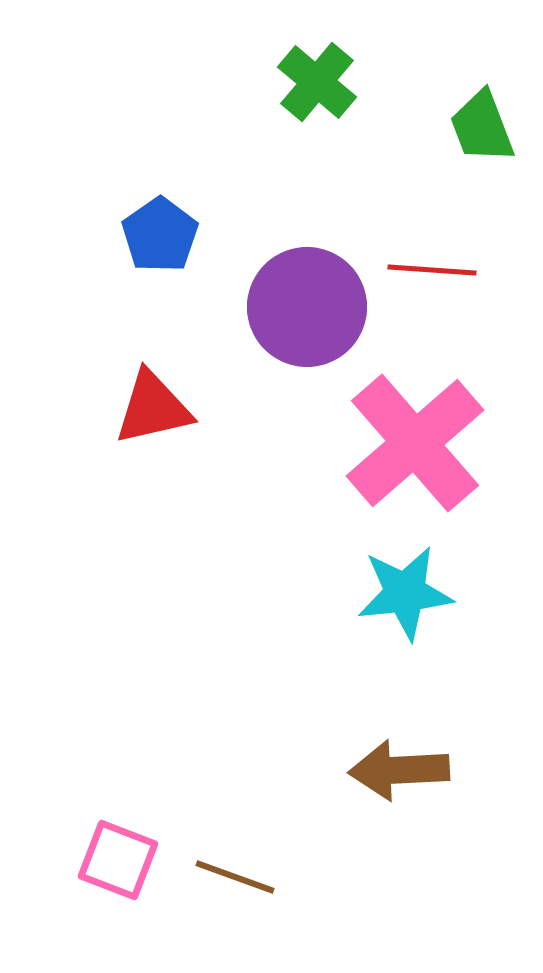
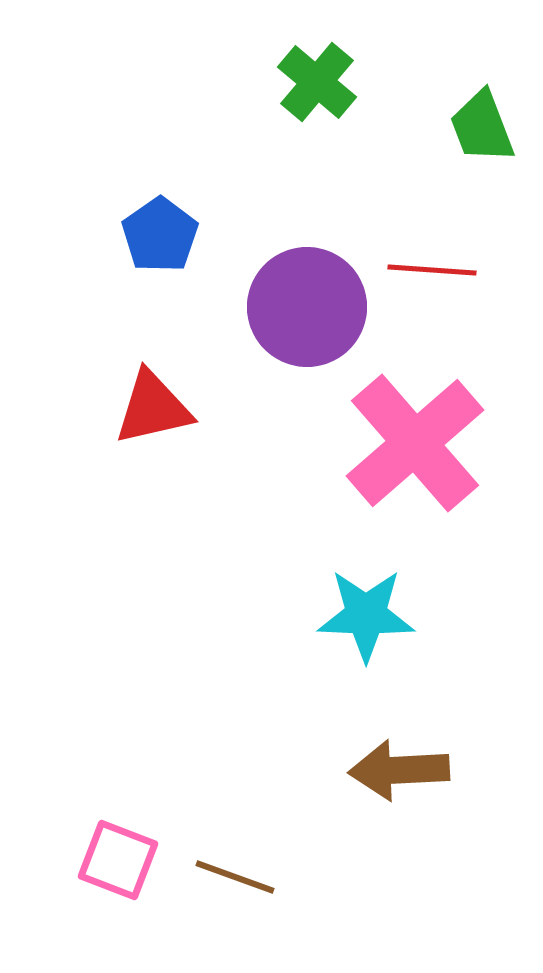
cyan star: moved 39 px left, 22 px down; rotated 8 degrees clockwise
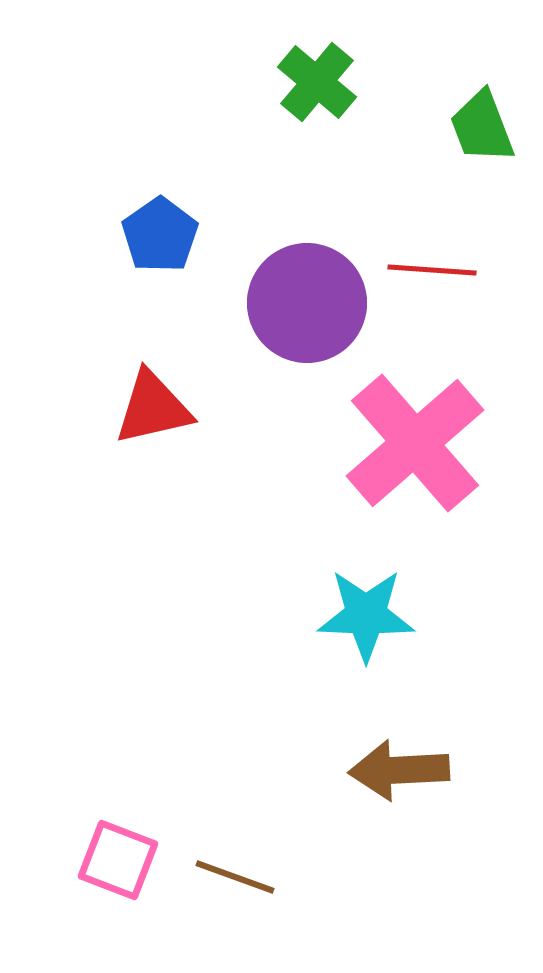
purple circle: moved 4 px up
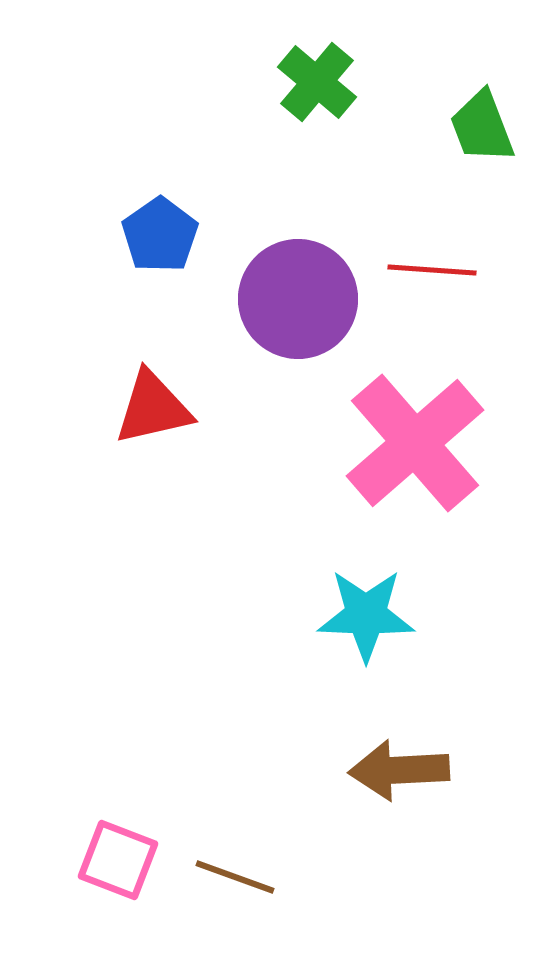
purple circle: moved 9 px left, 4 px up
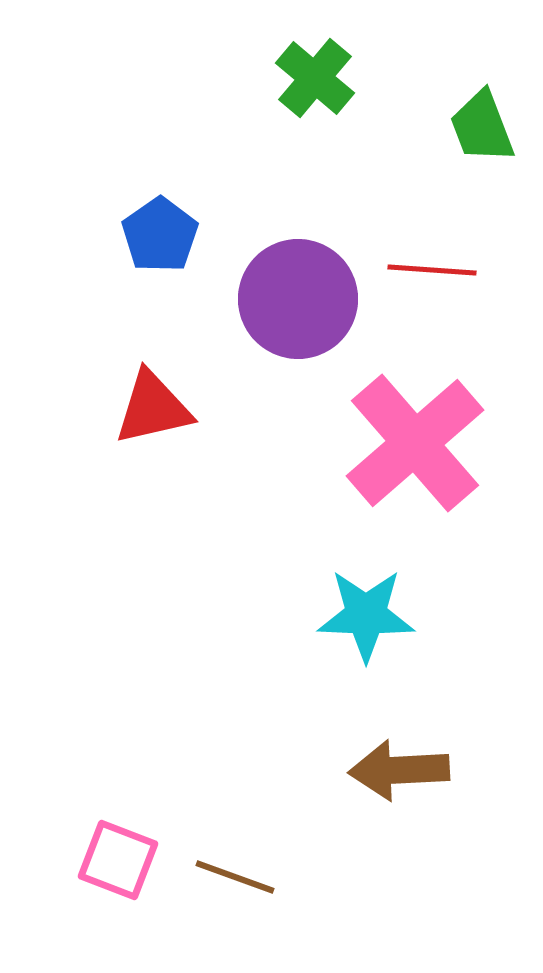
green cross: moved 2 px left, 4 px up
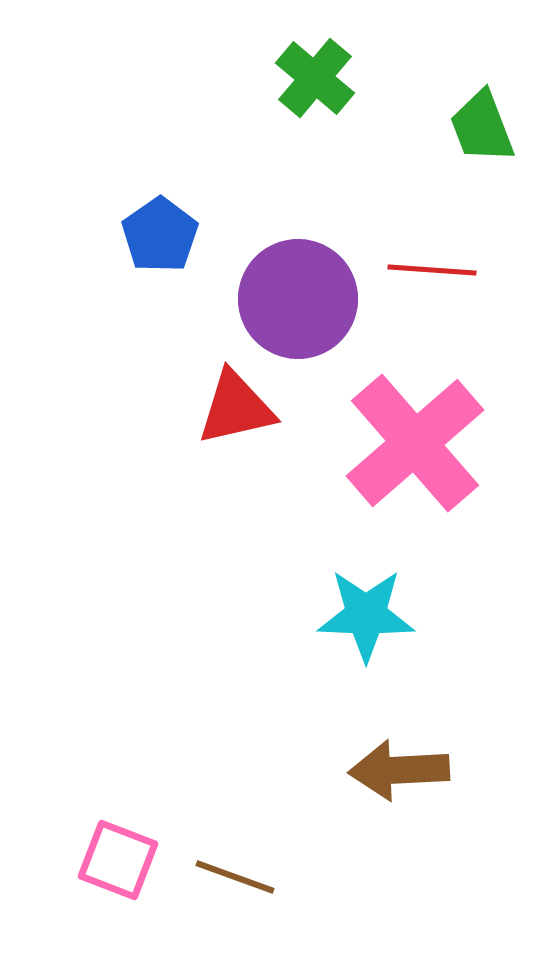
red triangle: moved 83 px right
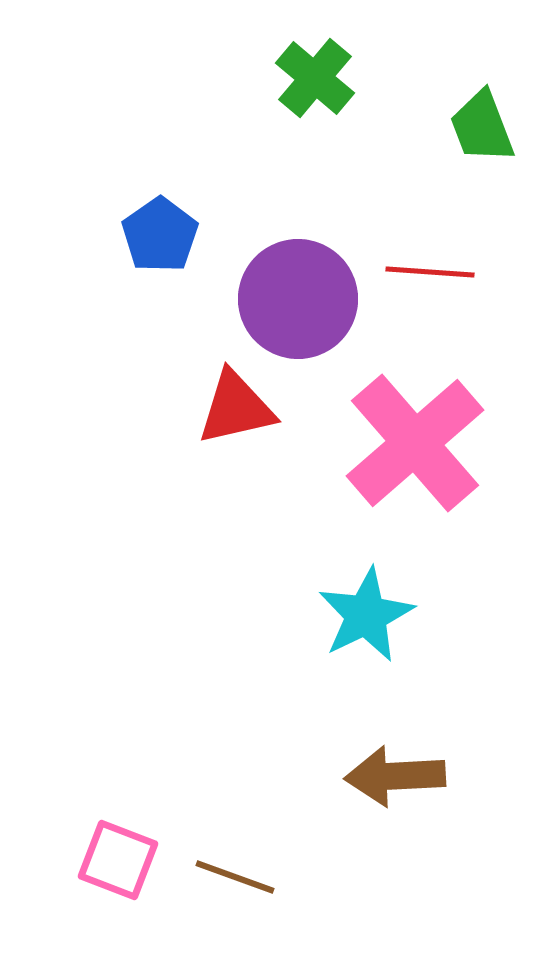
red line: moved 2 px left, 2 px down
cyan star: rotated 28 degrees counterclockwise
brown arrow: moved 4 px left, 6 px down
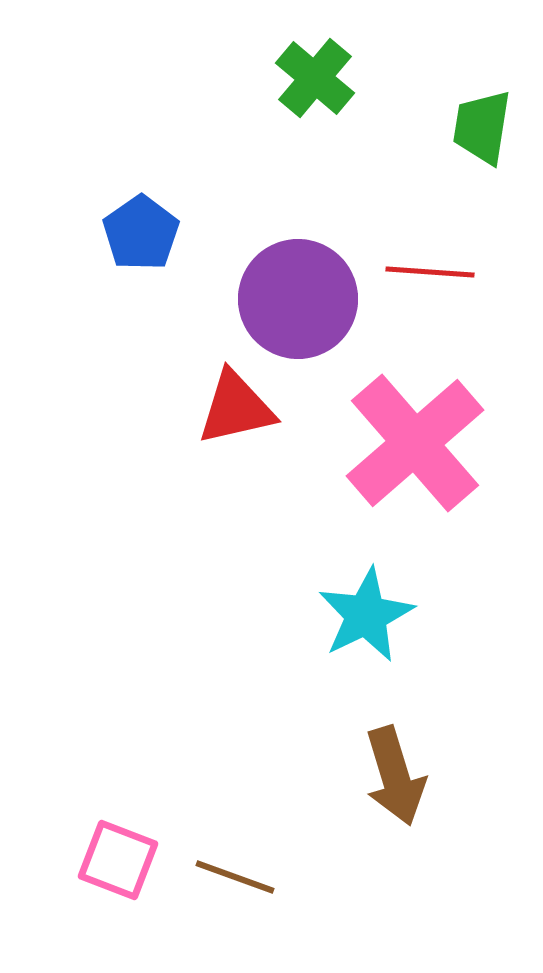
green trapezoid: rotated 30 degrees clockwise
blue pentagon: moved 19 px left, 2 px up
brown arrow: rotated 104 degrees counterclockwise
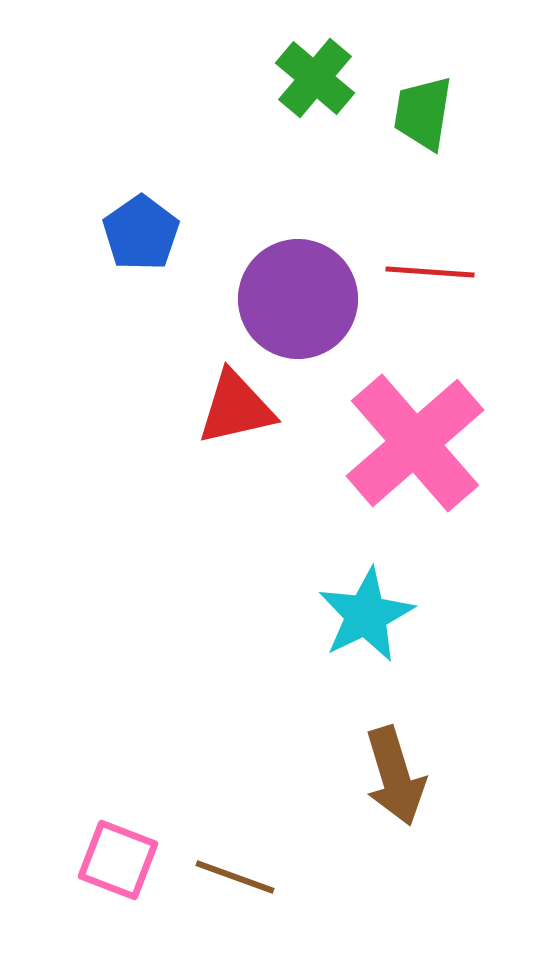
green trapezoid: moved 59 px left, 14 px up
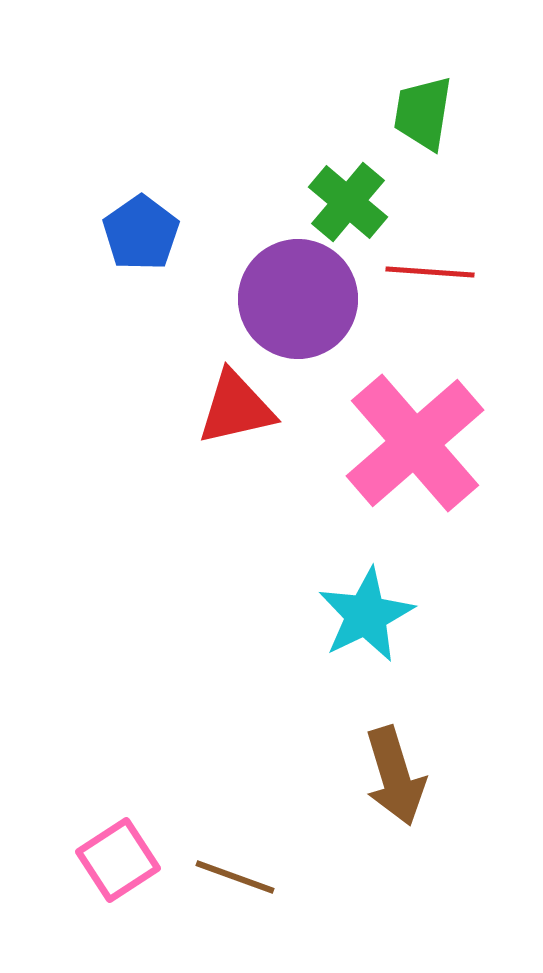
green cross: moved 33 px right, 124 px down
pink square: rotated 36 degrees clockwise
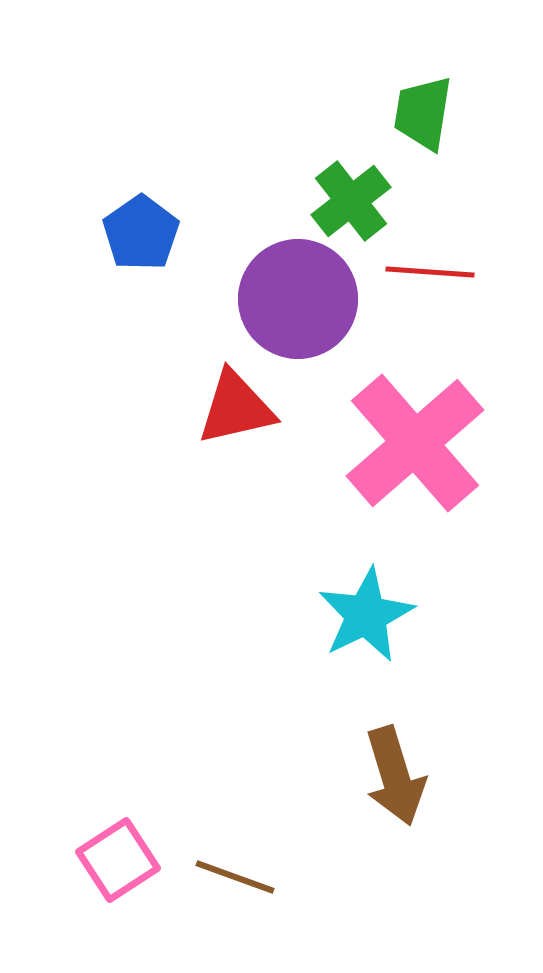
green cross: moved 3 px right, 1 px up; rotated 12 degrees clockwise
